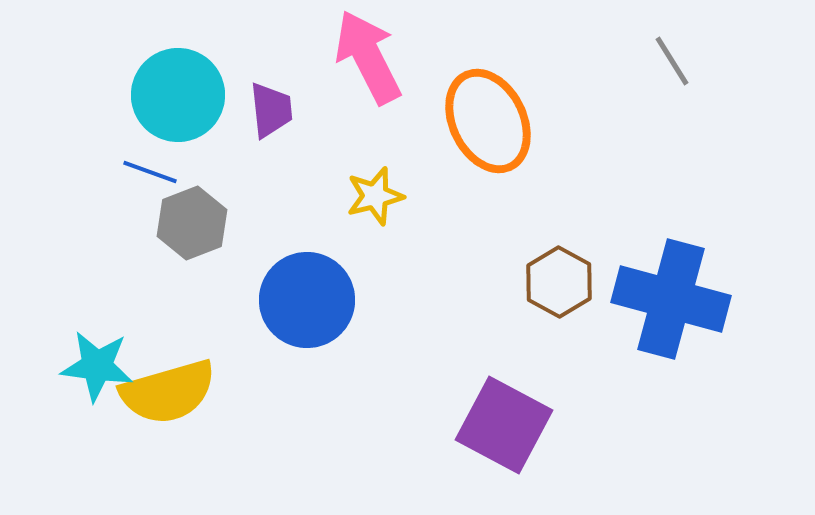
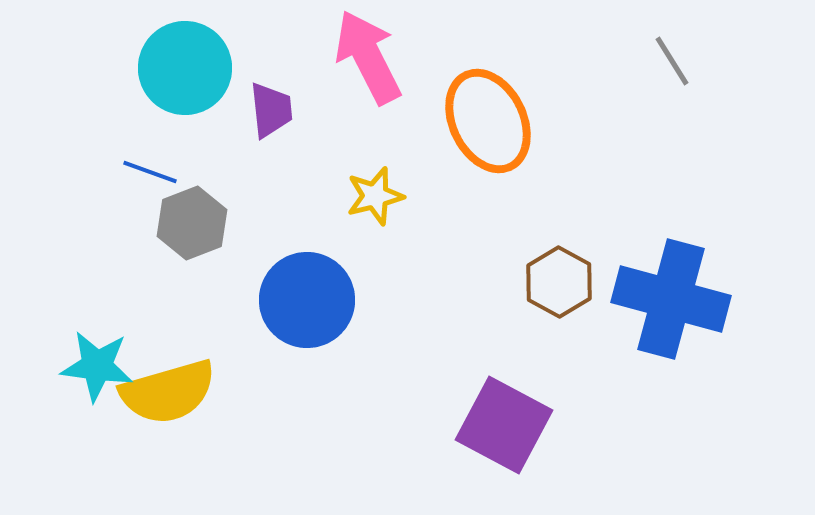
cyan circle: moved 7 px right, 27 px up
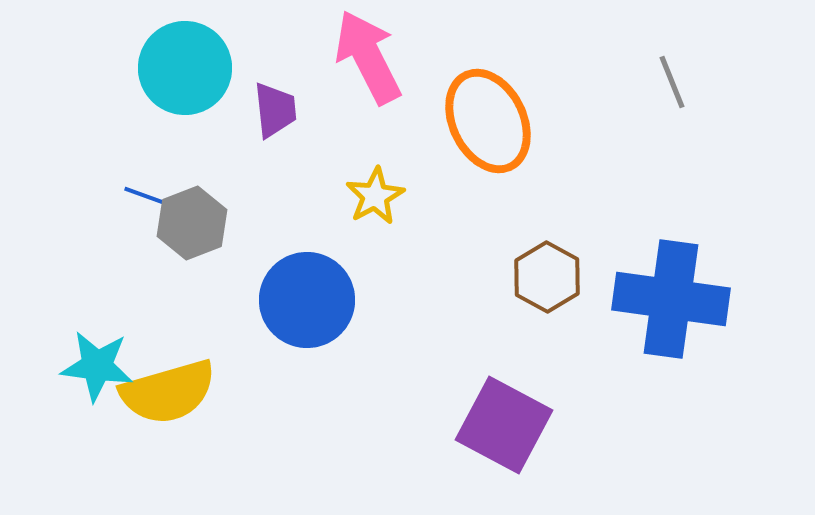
gray line: moved 21 px down; rotated 10 degrees clockwise
purple trapezoid: moved 4 px right
blue line: moved 1 px right, 26 px down
yellow star: rotated 14 degrees counterclockwise
brown hexagon: moved 12 px left, 5 px up
blue cross: rotated 7 degrees counterclockwise
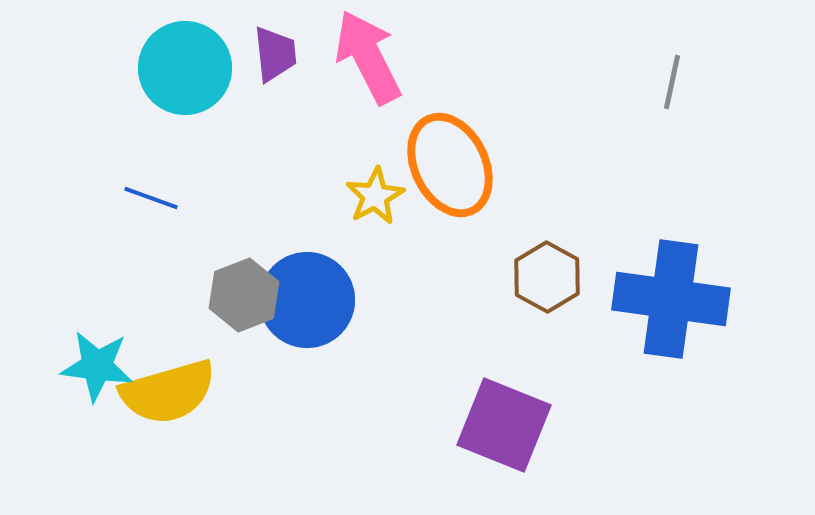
gray line: rotated 34 degrees clockwise
purple trapezoid: moved 56 px up
orange ellipse: moved 38 px left, 44 px down
gray hexagon: moved 52 px right, 72 px down
purple square: rotated 6 degrees counterclockwise
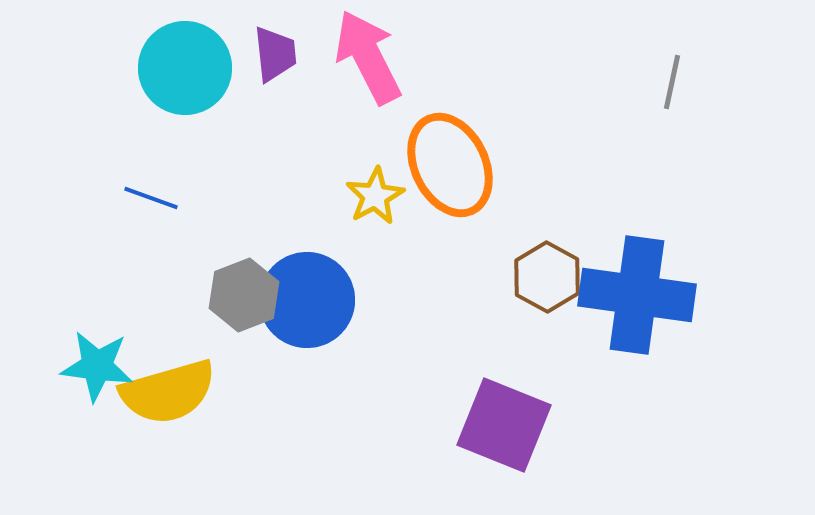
blue cross: moved 34 px left, 4 px up
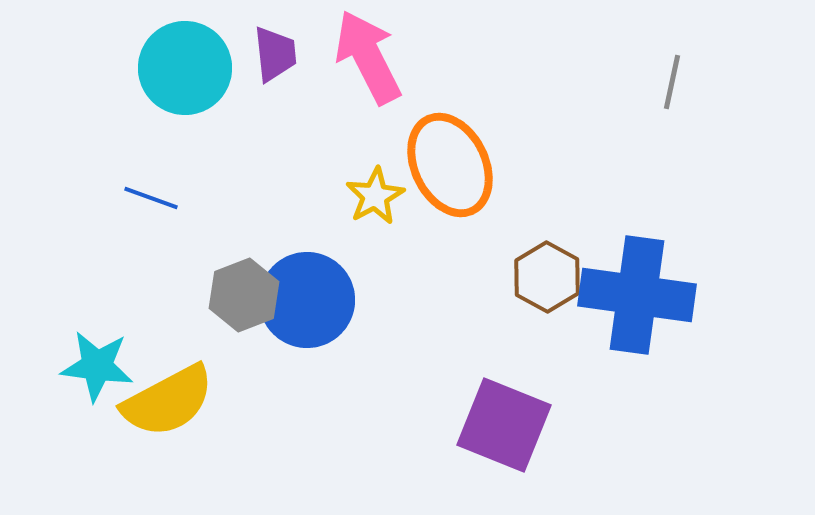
yellow semicircle: moved 9 px down; rotated 12 degrees counterclockwise
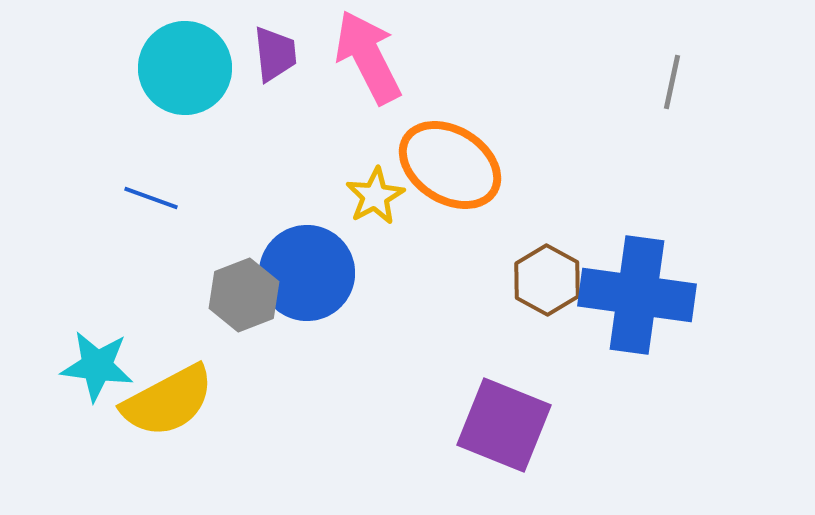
orange ellipse: rotated 32 degrees counterclockwise
brown hexagon: moved 3 px down
blue circle: moved 27 px up
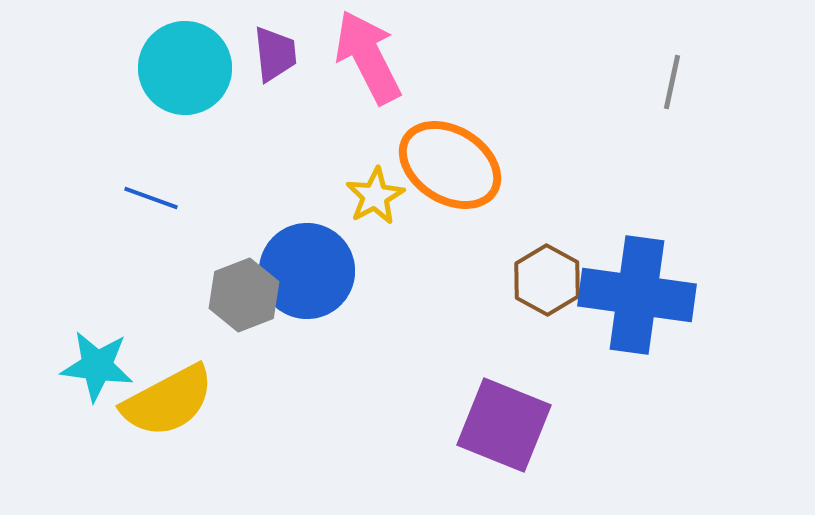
blue circle: moved 2 px up
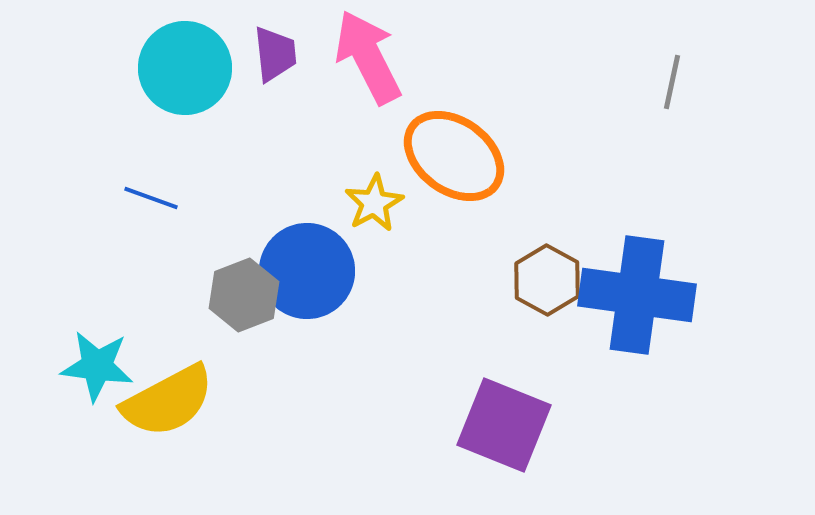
orange ellipse: moved 4 px right, 9 px up; rotated 4 degrees clockwise
yellow star: moved 1 px left, 7 px down
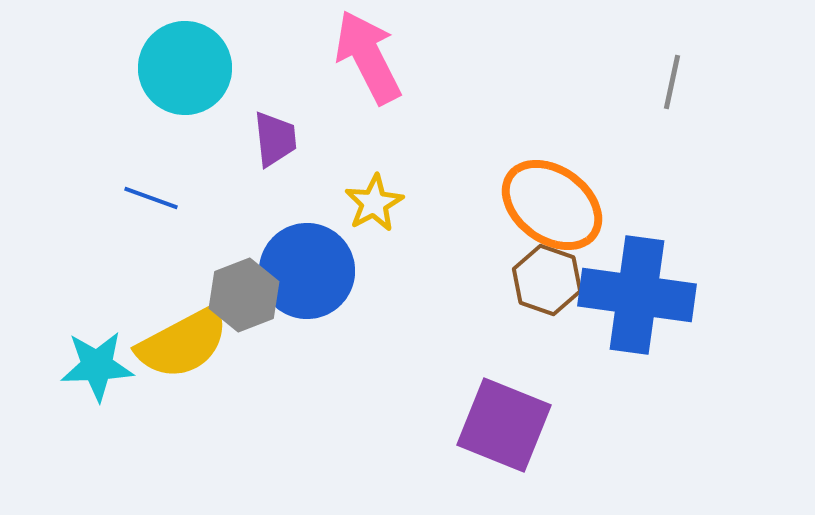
purple trapezoid: moved 85 px down
orange ellipse: moved 98 px right, 49 px down
brown hexagon: rotated 10 degrees counterclockwise
cyan star: rotated 10 degrees counterclockwise
yellow semicircle: moved 15 px right, 58 px up
